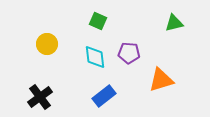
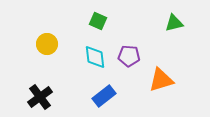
purple pentagon: moved 3 px down
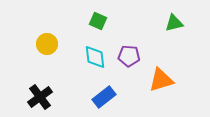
blue rectangle: moved 1 px down
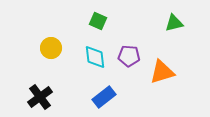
yellow circle: moved 4 px right, 4 px down
orange triangle: moved 1 px right, 8 px up
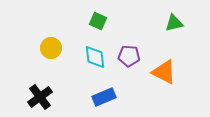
orange triangle: moved 2 px right; rotated 44 degrees clockwise
blue rectangle: rotated 15 degrees clockwise
